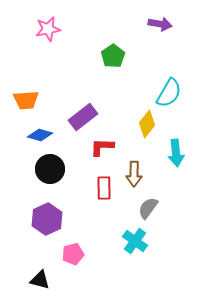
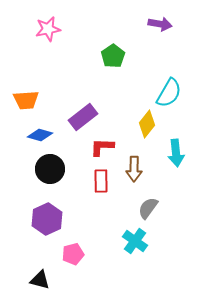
brown arrow: moved 5 px up
red rectangle: moved 3 px left, 7 px up
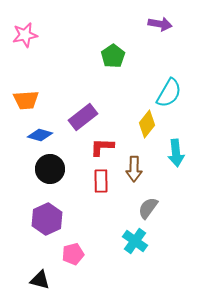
pink star: moved 23 px left, 6 px down
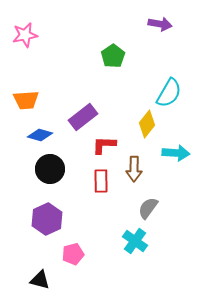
red L-shape: moved 2 px right, 2 px up
cyan arrow: rotated 80 degrees counterclockwise
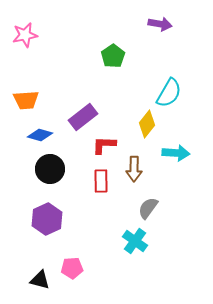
pink pentagon: moved 1 px left, 14 px down; rotated 10 degrees clockwise
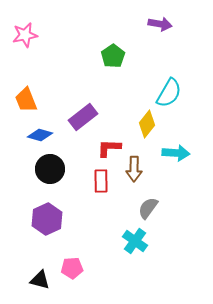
orange trapezoid: rotated 72 degrees clockwise
red L-shape: moved 5 px right, 3 px down
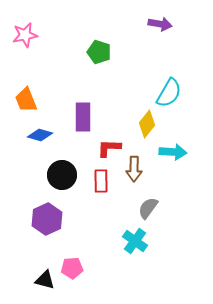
green pentagon: moved 14 px left, 4 px up; rotated 20 degrees counterclockwise
purple rectangle: rotated 52 degrees counterclockwise
cyan arrow: moved 3 px left, 1 px up
black circle: moved 12 px right, 6 px down
black triangle: moved 5 px right
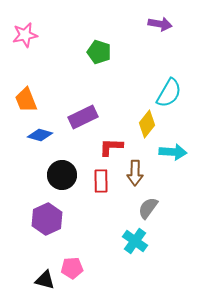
purple rectangle: rotated 64 degrees clockwise
red L-shape: moved 2 px right, 1 px up
brown arrow: moved 1 px right, 4 px down
